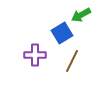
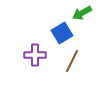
green arrow: moved 1 px right, 2 px up
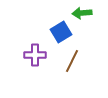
green arrow: rotated 24 degrees clockwise
blue square: moved 1 px left, 1 px up
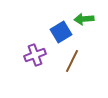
green arrow: moved 2 px right, 6 px down
purple cross: rotated 20 degrees counterclockwise
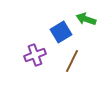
green arrow: moved 2 px right; rotated 24 degrees clockwise
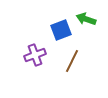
blue square: moved 2 px up; rotated 10 degrees clockwise
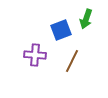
green arrow: rotated 90 degrees counterclockwise
purple cross: rotated 25 degrees clockwise
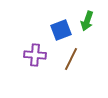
green arrow: moved 1 px right, 2 px down
brown line: moved 1 px left, 2 px up
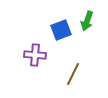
brown line: moved 2 px right, 15 px down
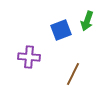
purple cross: moved 6 px left, 2 px down
